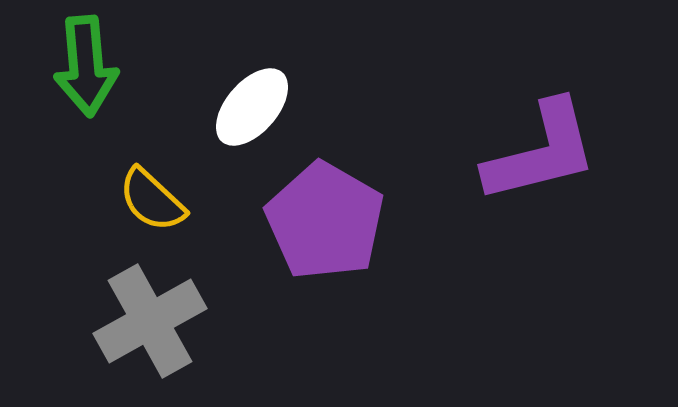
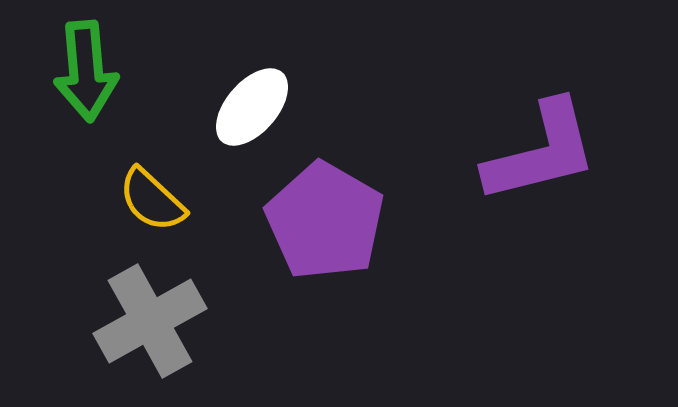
green arrow: moved 5 px down
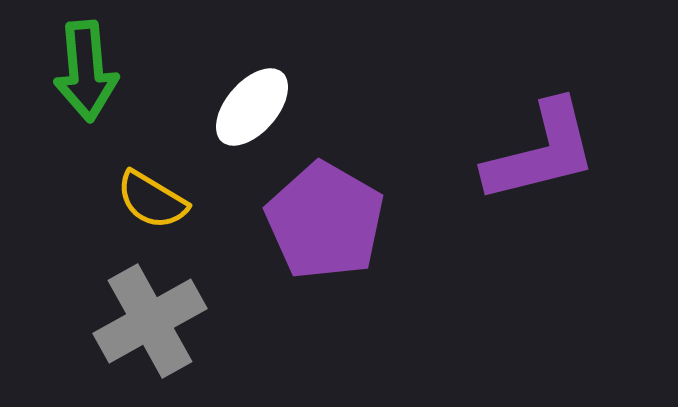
yellow semicircle: rotated 12 degrees counterclockwise
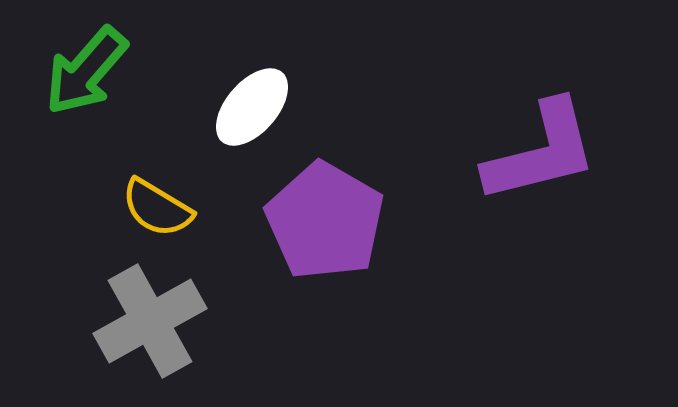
green arrow: rotated 46 degrees clockwise
yellow semicircle: moved 5 px right, 8 px down
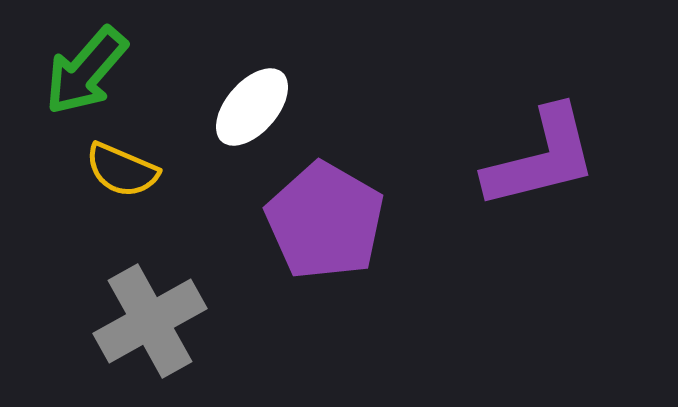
purple L-shape: moved 6 px down
yellow semicircle: moved 35 px left, 38 px up; rotated 8 degrees counterclockwise
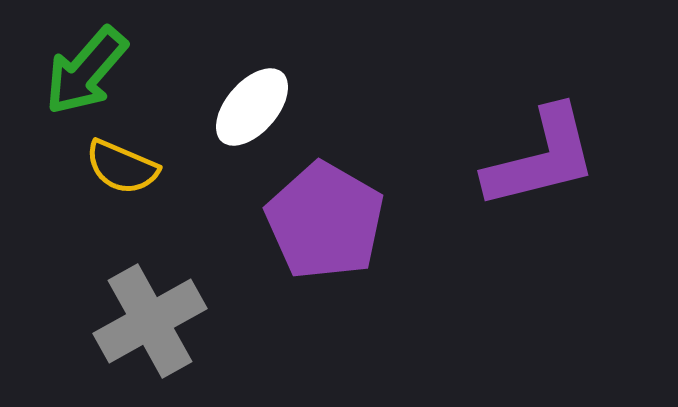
yellow semicircle: moved 3 px up
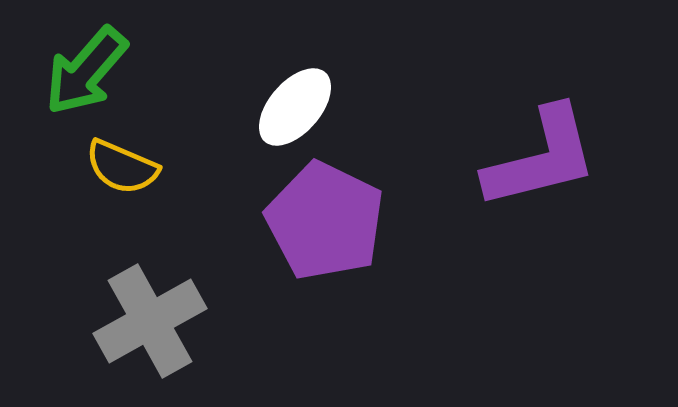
white ellipse: moved 43 px right
purple pentagon: rotated 4 degrees counterclockwise
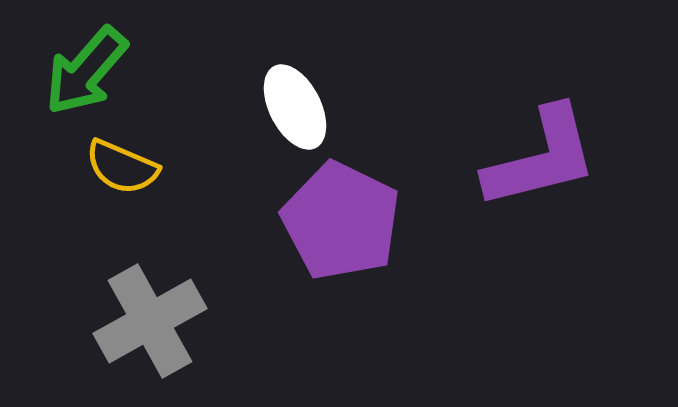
white ellipse: rotated 68 degrees counterclockwise
purple pentagon: moved 16 px right
